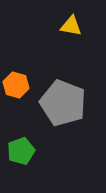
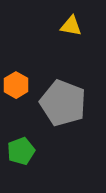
orange hexagon: rotated 15 degrees clockwise
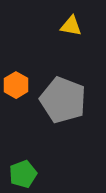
gray pentagon: moved 3 px up
green pentagon: moved 2 px right, 23 px down
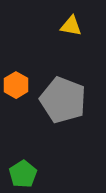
green pentagon: rotated 12 degrees counterclockwise
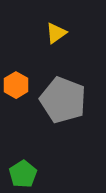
yellow triangle: moved 15 px left, 7 px down; rotated 45 degrees counterclockwise
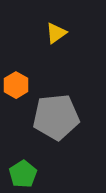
gray pentagon: moved 7 px left, 17 px down; rotated 27 degrees counterclockwise
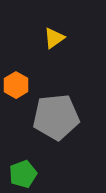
yellow triangle: moved 2 px left, 5 px down
green pentagon: rotated 12 degrees clockwise
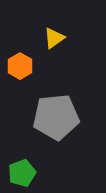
orange hexagon: moved 4 px right, 19 px up
green pentagon: moved 1 px left, 1 px up
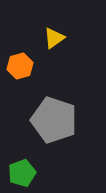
orange hexagon: rotated 15 degrees clockwise
gray pentagon: moved 2 px left, 3 px down; rotated 24 degrees clockwise
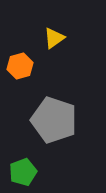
green pentagon: moved 1 px right, 1 px up
